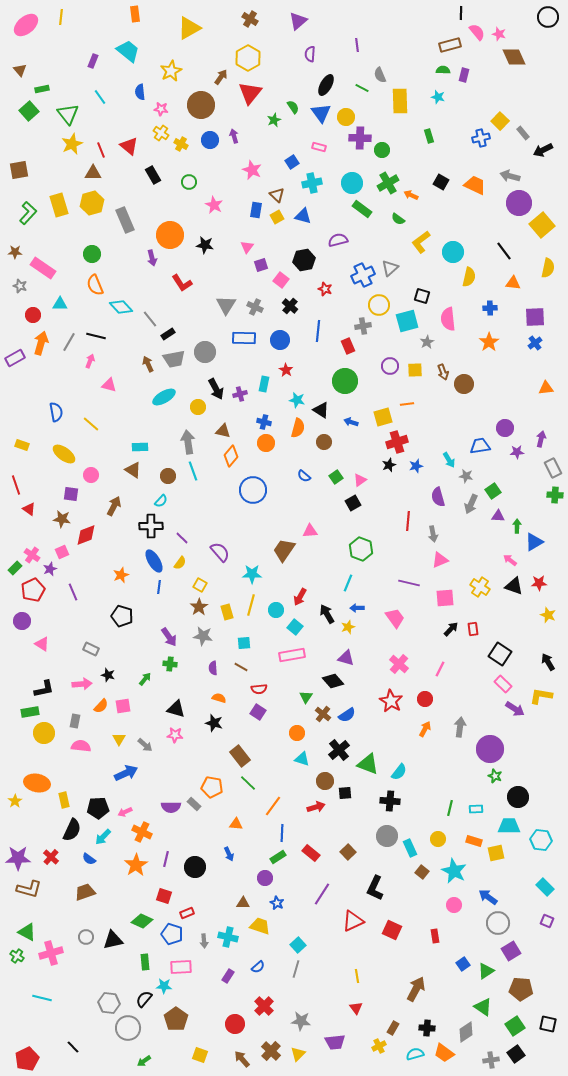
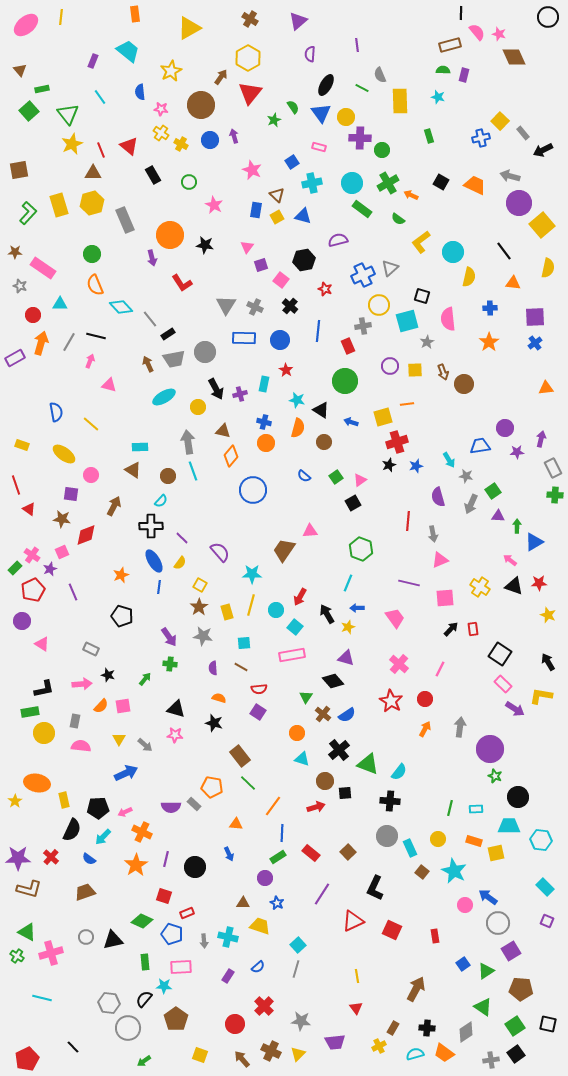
pink circle at (454, 905): moved 11 px right
brown cross at (271, 1051): rotated 18 degrees counterclockwise
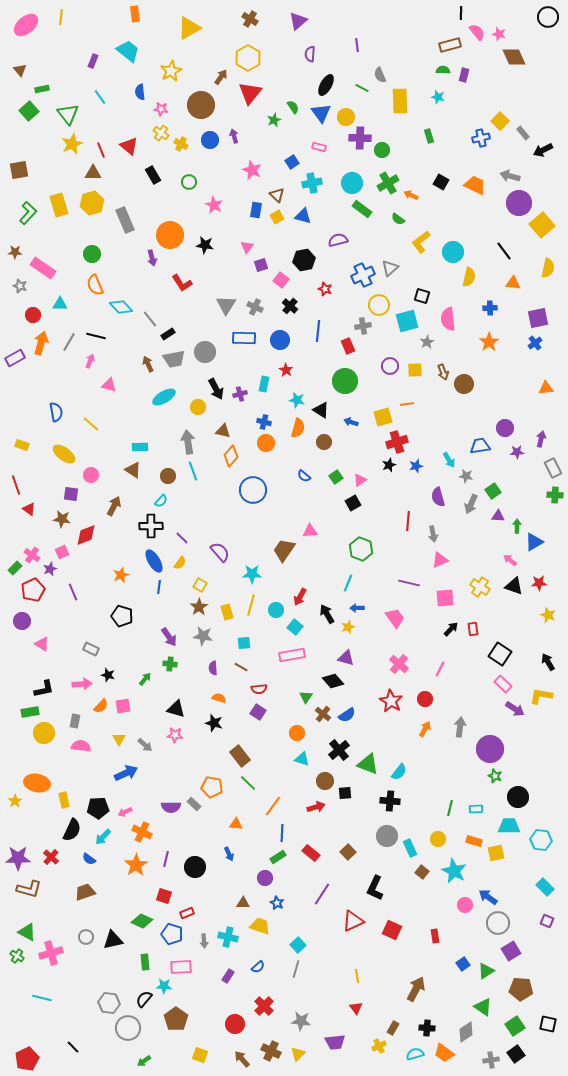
purple square at (535, 317): moved 3 px right, 1 px down; rotated 10 degrees counterclockwise
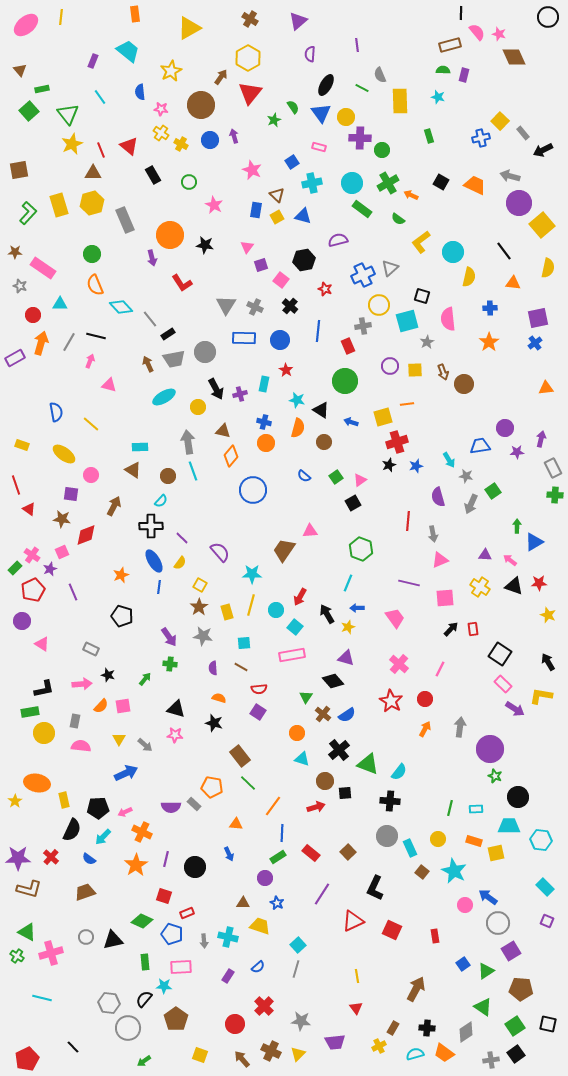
purple triangle at (498, 516): moved 13 px left, 39 px down
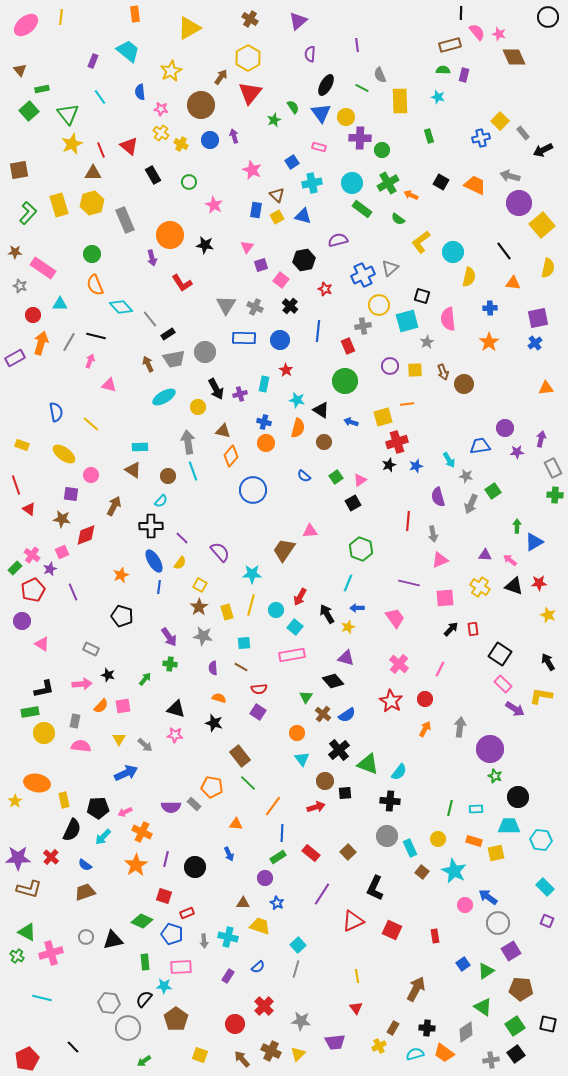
cyan triangle at (302, 759): rotated 35 degrees clockwise
blue semicircle at (89, 859): moved 4 px left, 6 px down
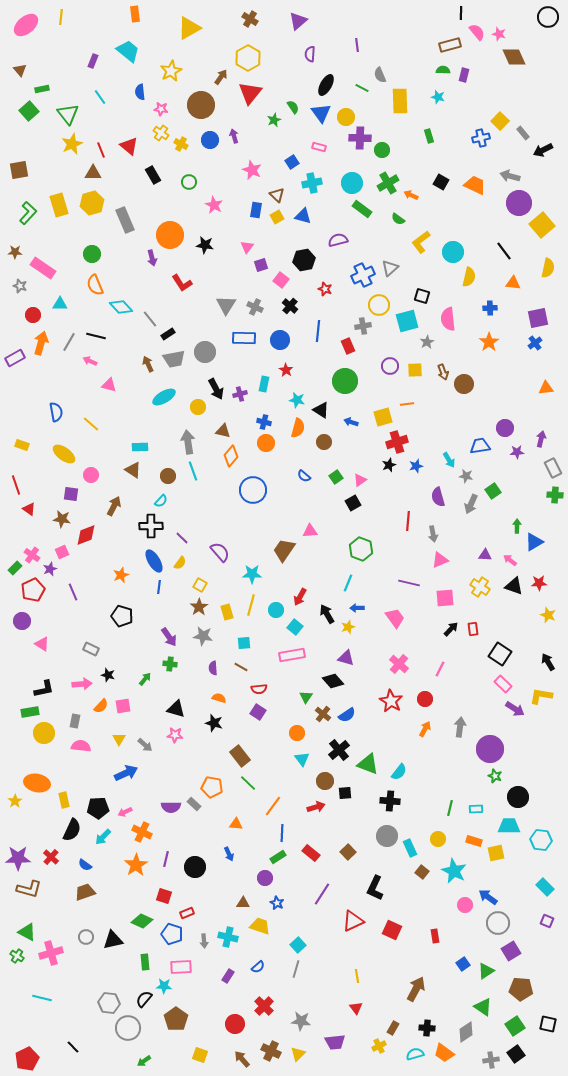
pink arrow at (90, 361): rotated 88 degrees counterclockwise
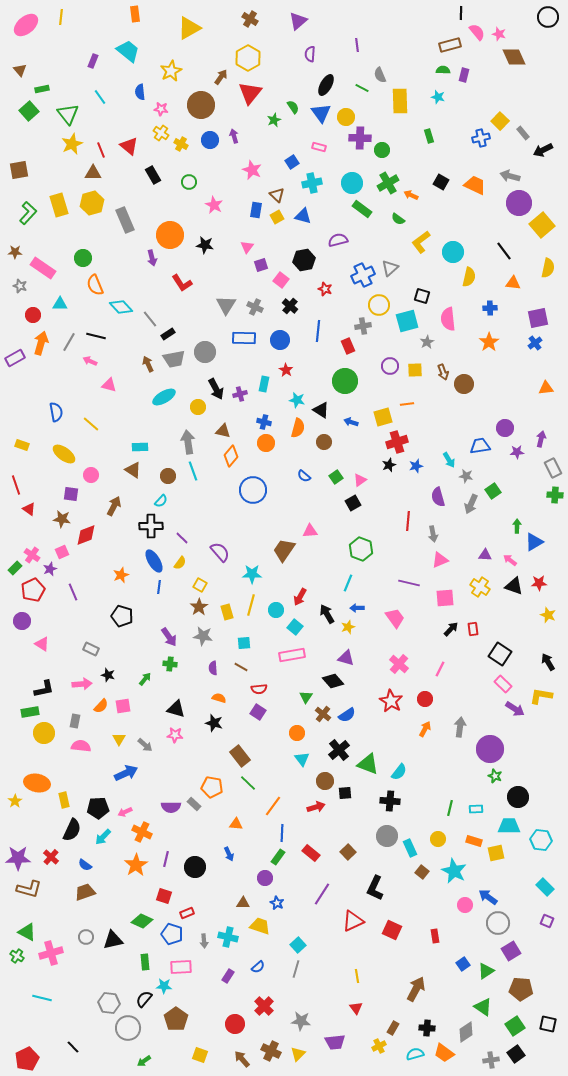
green circle at (92, 254): moved 9 px left, 4 px down
green rectangle at (278, 857): rotated 21 degrees counterclockwise
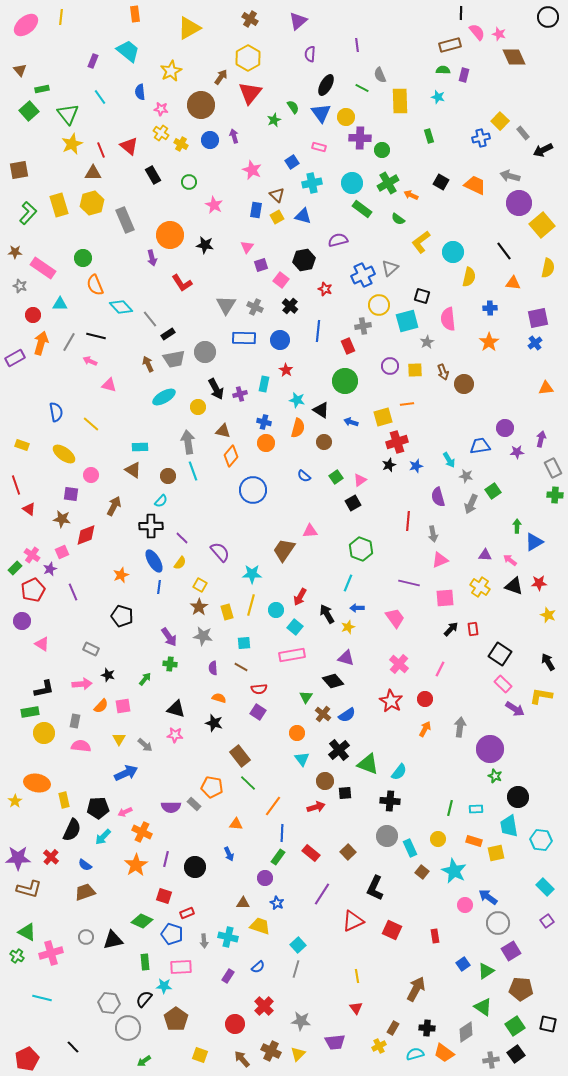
cyan trapezoid at (509, 826): rotated 100 degrees counterclockwise
purple square at (547, 921): rotated 32 degrees clockwise
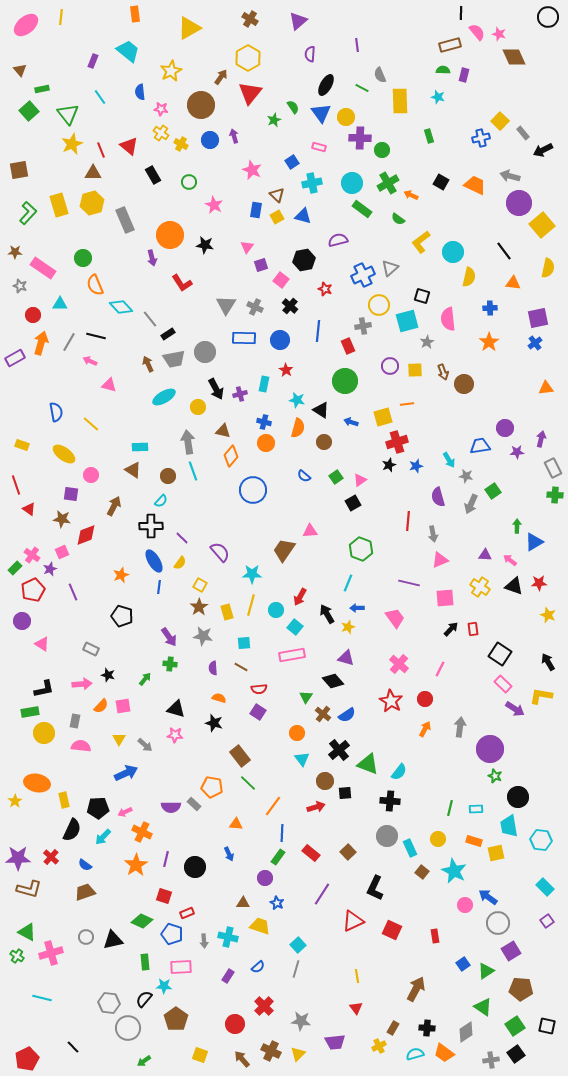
black square at (548, 1024): moved 1 px left, 2 px down
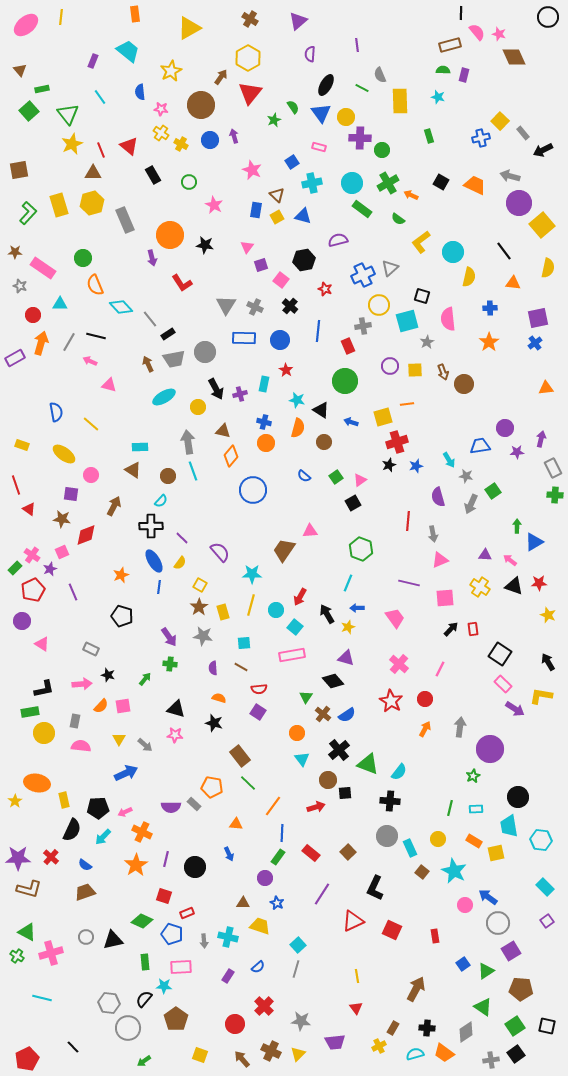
yellow rectangle at (227, 612): moved 4 px left
green star at (495, 776): moved 22 px left; rotated 24 degrees clockwise
brown circle at (325, 781): moved 3 px right, 1 px up
orange rectangle at (474, 841): rotated 14 degrees clockwise
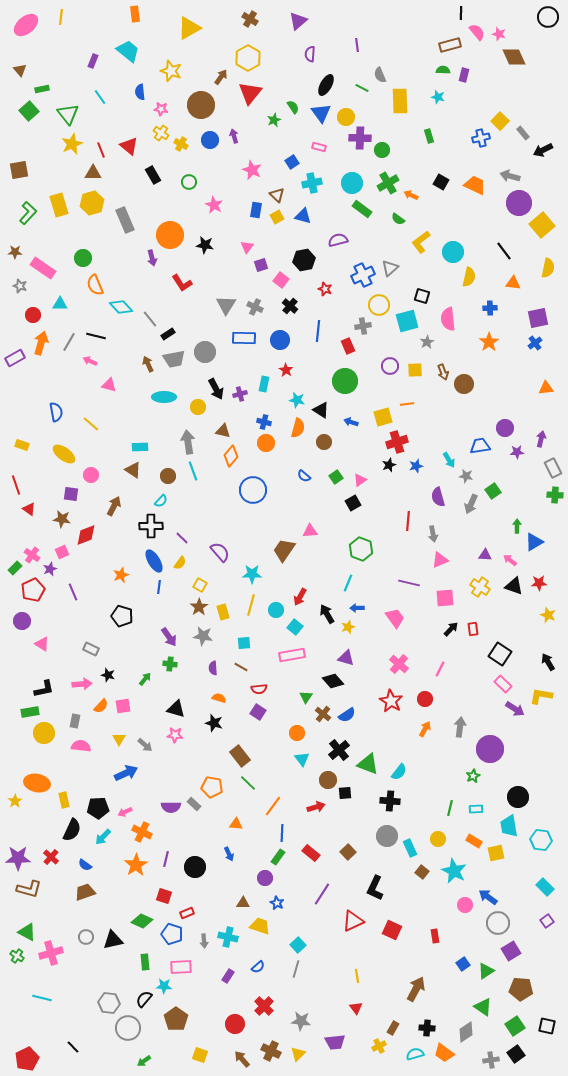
yellow star at (171, 71): rotated 25 degrees counterclockwise
cyan ellipse at (164, 397): rotated 30 degrees clockwise
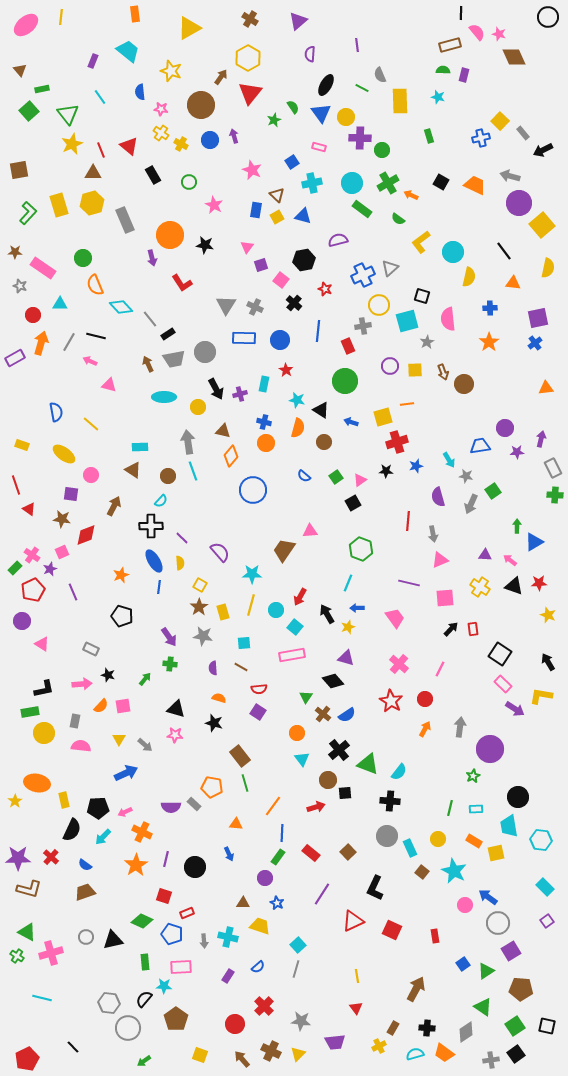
black cross at (290, 306): moved 4 px right, 3 px up
black star at (389, 465): moved 3 px left, 6 px down; rotated 24 degrees clockwise
yellow semicircle at (180, 563): rotated 40 degrees counterclockwise
green line at (248, 783): moved 3 px left; rotated 30 degrees clockwise
